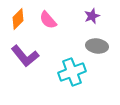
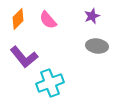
purple L-shape: moved 1 px left, 1 px down
cyan cross: moved 22 px left, 11 px down
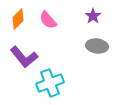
purple star: moved 1 px right; rotated 14 degrees counterclockwise
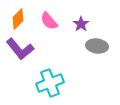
purple star: moved 12 px left, 8 px down
pink semicircle: moved 1 px right, 1 px down
purple L-shape: moved 4 px left, 8 px up
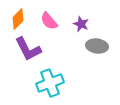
purple star: rotated 14 degrees counterclockwise
purple L-shape: moved 8 px right; rotated 12 degrees clockwise
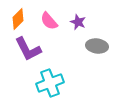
purple star: moved 3 px left, 2 px up
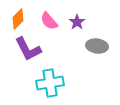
purple star: moved 1 px left; rotated 14 degrees clockwise
cyan cross: rotated 12 degrees clockwise
